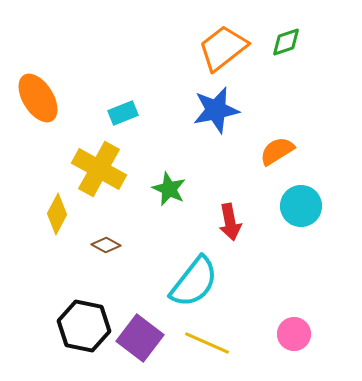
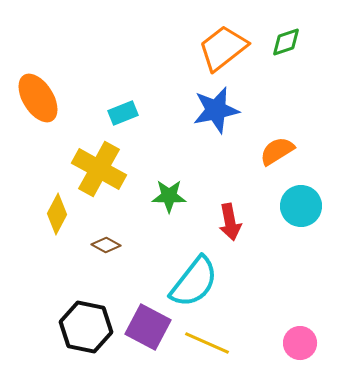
green star: moved 7 px down; rotated 24 degrees counterclockwise
black hexagon: moved 2 px right, 1 px down
pink circle: moved 6 px right, 9 px down
purple square: moved 8 px right, 11 px up; rotated 9 degrees counterclockwise
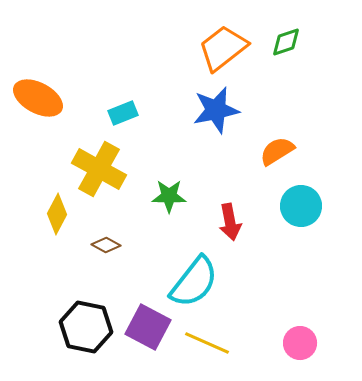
orange ellipse: rotated 30 degrees counterclockwise
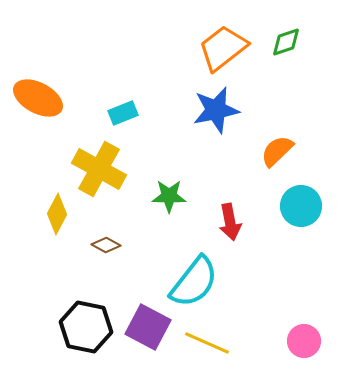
orange semicircle: rotated 12 degrees counterclockwise
pink circle: moved 4 px right, 2 px up
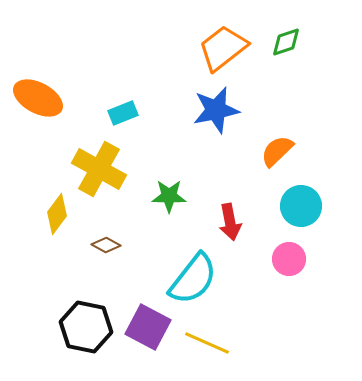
yellow diamond: rotated 9 degrees clockwise
cyan semicircle: moved 1 px left, 3 px up
pink circle: moved 15 px left, 82 px up
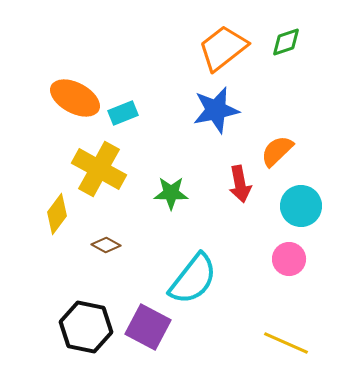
orange ellipse: moved 37 px right
green star: moved 2 px right, 3 px up
red arrow: moved 10 px right, 38 px up
yellow line: moved 79 px right
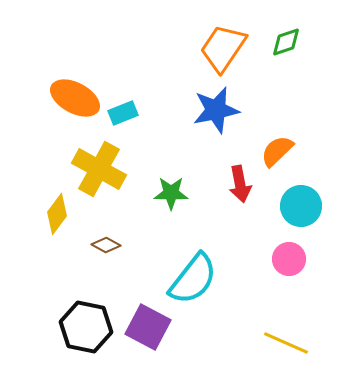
orange trapezoid: rotated 18 degrees counterclockwise
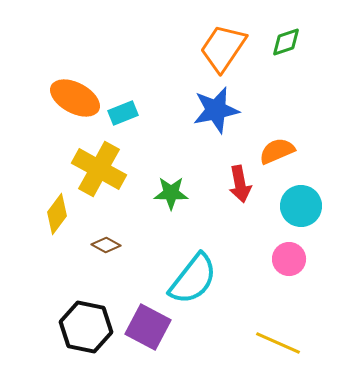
orange semicircle: rotated 21 degrees clockwise
yellow line: moved 8 px left
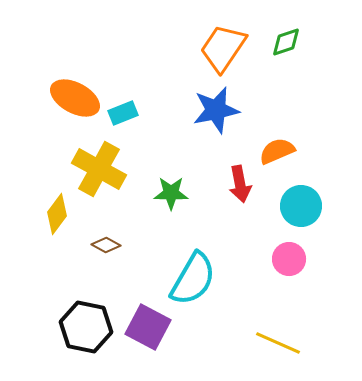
cyan semicircle: rotated 8 degrees counterclockwise
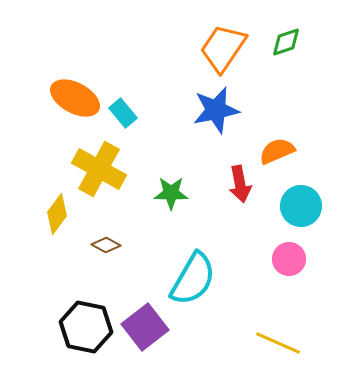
cyan rectangle: rotated 72 degrees clockwise
purple square: moved 3 px left; rotated 24 degrees clockwise
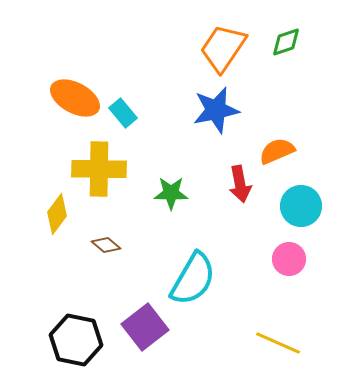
yellow cross: rotated 28 degrees counterclockwise
brown diamond: rotated 12 degrees clockwise
black hexagon: moved 10 px left, 13 px down
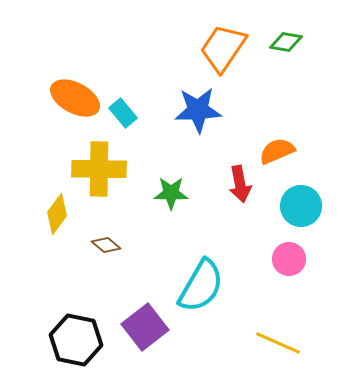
green diamond: rotated 28 degrees clockwise
blue star: moved 18 px left; rotated 9 degrees clockwise
cyan semicircle: moved 8 px right, 7 px down
